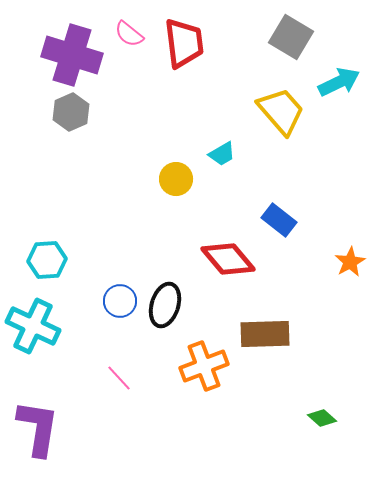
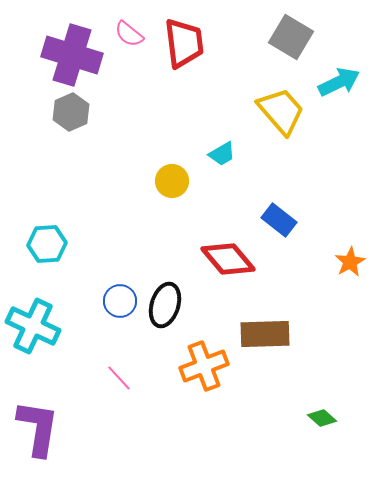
yellow circle: moved 4 px left, 2 px down
cyan hexagon: moved 16 px up
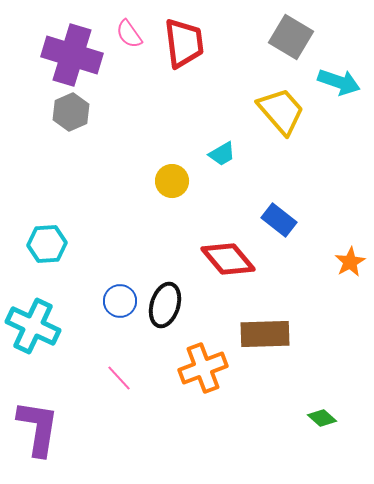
pink semicircle: rotated 16 degrees clockwise
cyan arrow: rotated 45 degrees clockwise
orange cross: moved 1 px left, 2 px down
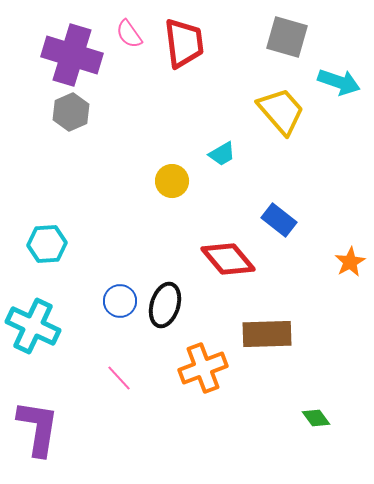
gray square: moved 4 px left; rotated 15 degrees counterclockwise
brown rectangle: moved 2 px right
green diamond: moved 6 px left; rotated 12 degrees clockwise
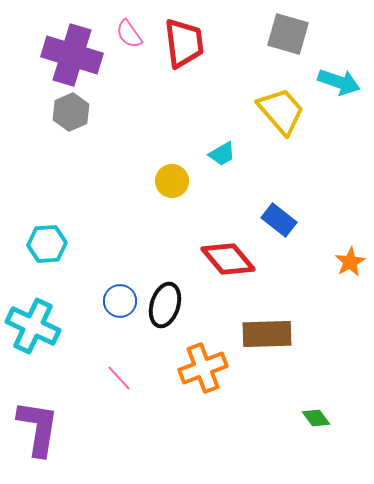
gray square: moved 1 px right, 3 px up
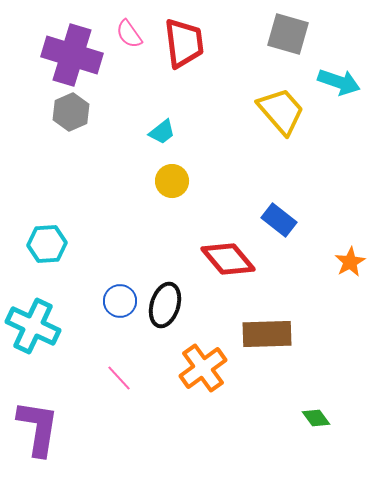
cyan trapezoid: moved 60 px left, 22 px up; rotated 8 degrees counterclockwise
orange cross: rotated 15 degrees counterclockwise
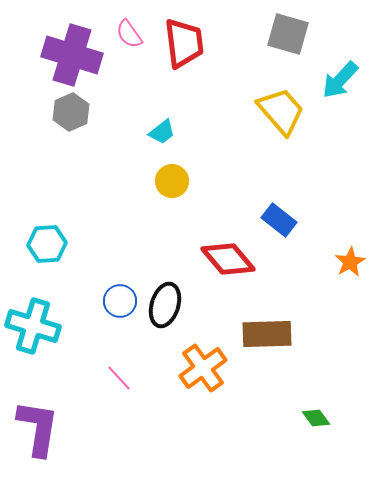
cyan arrow: moved 1 px right, 2 px up; rotated 114 degrees clockwise
cyan cross: rotated 8 degrees counterclockwise
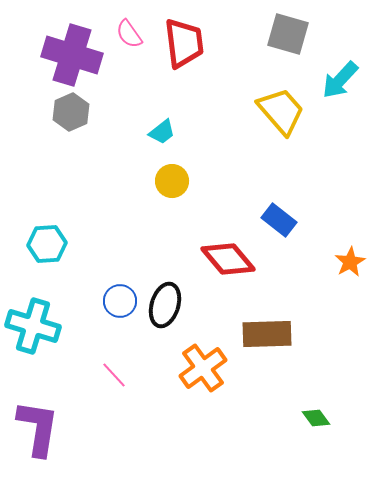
pink line: moved 5 px left, 3 px up
